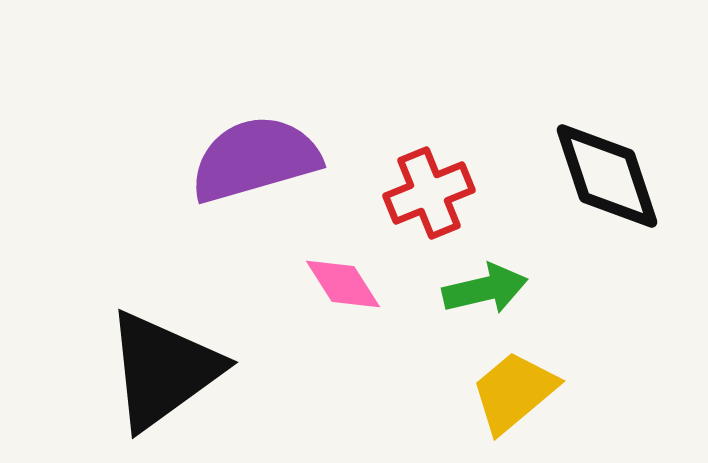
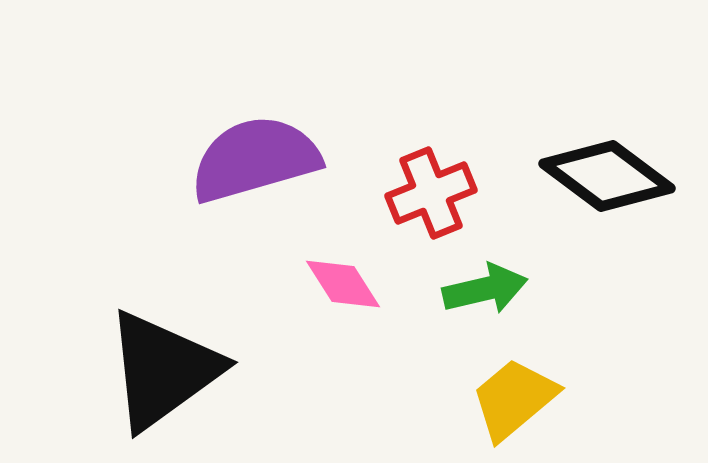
black diamond: rotated 35 degrees counterclockwise
red cross: moved 2 px right
yellow trapezoid: moved 7 px down
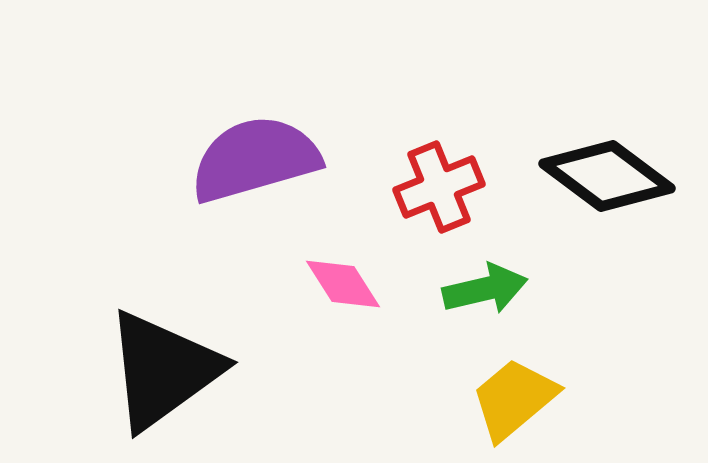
red cross: moved 8 px right, 6 px up
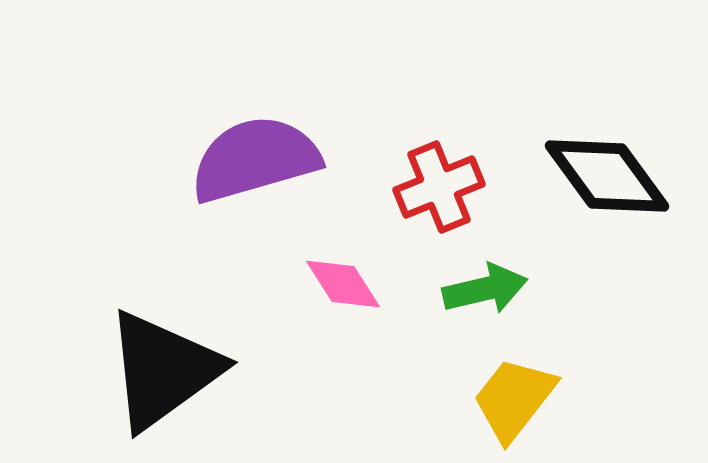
black diamond: rotated 17 degrees clockwise
yellow trapezoid: rotated 12 degrees counterclockwise
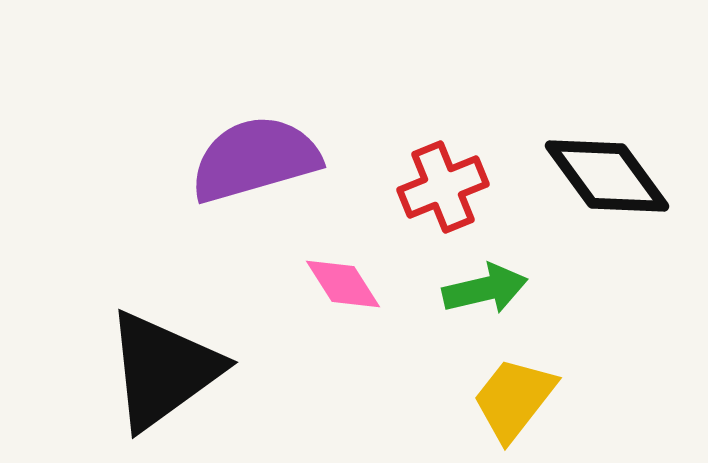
red cross: moved 4 px right
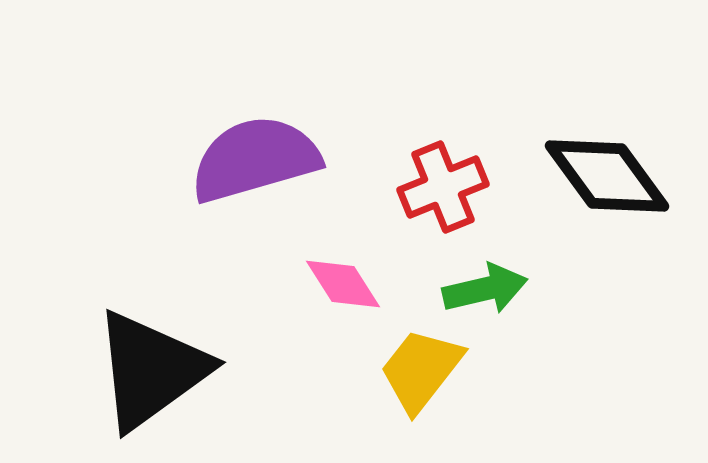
black triangle: moved 12 px left
yellow trapezoid: moved 93 px left, 29 px up
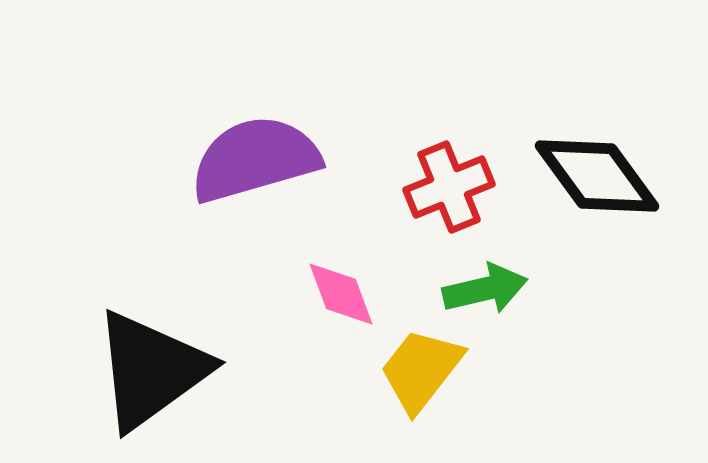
black diamond: moved 10 px left
red cross: moved 6 px right
pink diamond: moved 2 px left, 10 px down; rotated 12 degrees clockwise
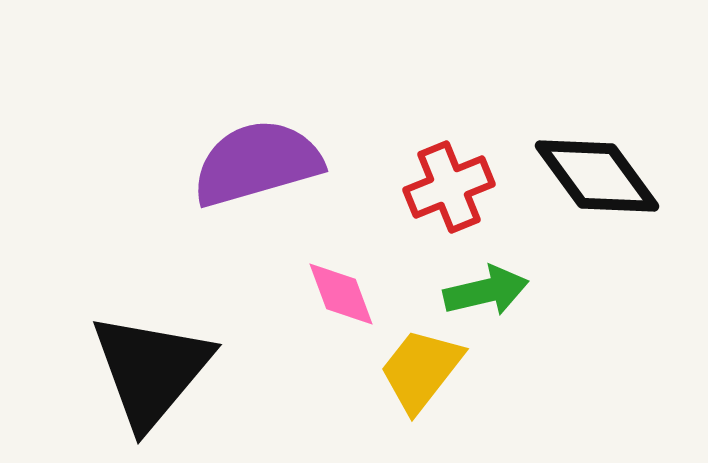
purple semicircle: moved 2 px right, 4 px down
green arrow: moved 1 px right, 2 px down
black triangle: rotated 14 degrees counterclockwise
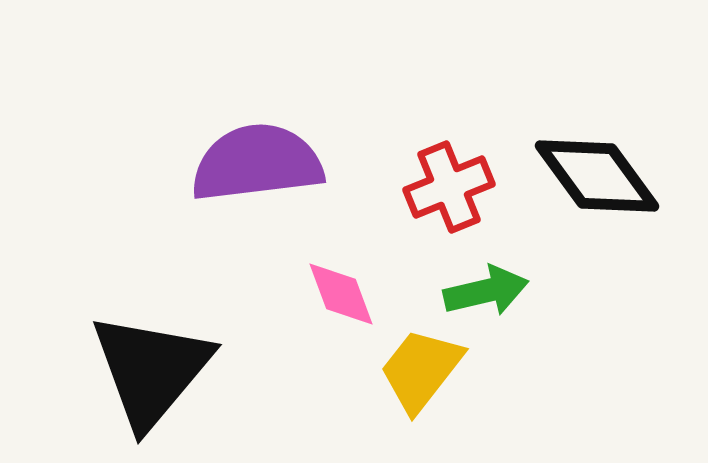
purple semicircle: rotated 9 degrees clockwise
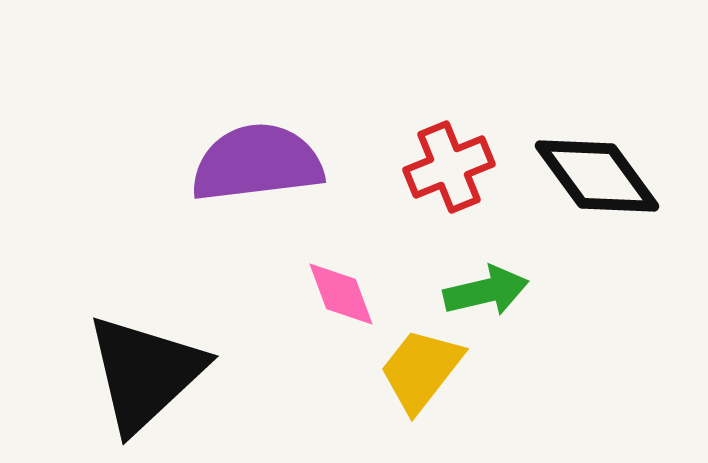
red cross: moved 20 px up
black triangle: moved 6 px left, 3 px down; rotated 7 degrees clockwise
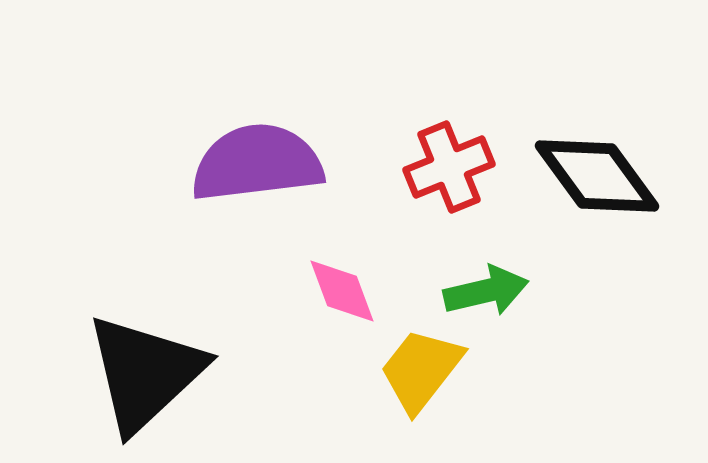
pink diamond: moved 1 px right, 3 px up
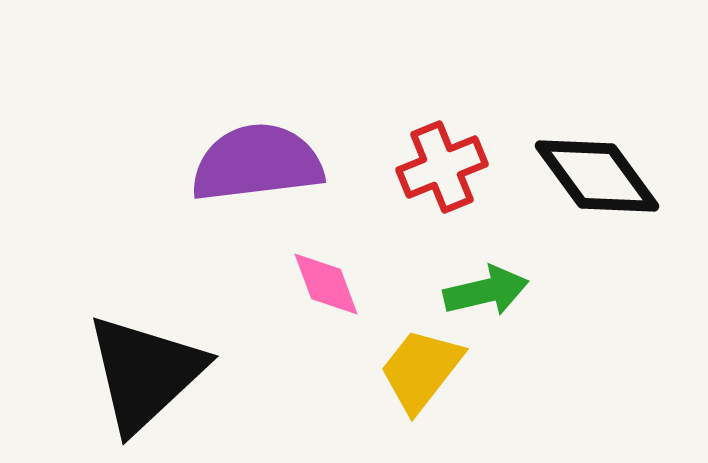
red cross: moved 7 px left
pink diamond: moved 16 px left, 7 px up
